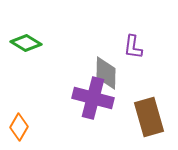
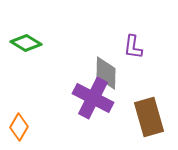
purple cross: rotated 12 degrees clockwise
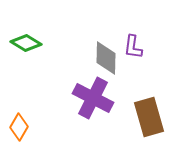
gray diamond: moved 15 px up
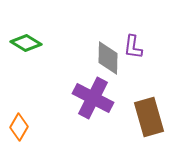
gray diamond: moved 2 px right
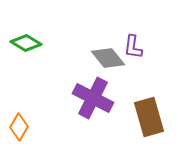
gray diamond: rotated 40 degrees counterclockwise
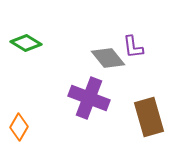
purple L-shape: rotated 15 degrees counterclockwise
purple cross: moved 4 px left; rotated 6 degrees counterclockwise
